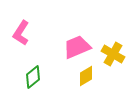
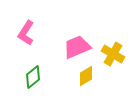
pink L-shape: moved 5 px right
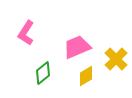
yellow cross: moved 3 px right, 5 px down; rotated 15 degrees clockwise
green diamond: moved 10 px right, 4 px up
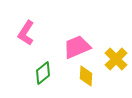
yellow diamond: rotated 55 degrees counterclockwise
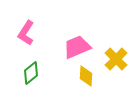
green diamond: moved 12 px left
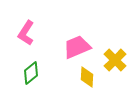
yellow cross: moved 1 px left, 1 px down
yellow diamond: moved 1 px right, 1 px down
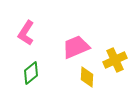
pink trapezoid: moved 1 px left
yellow cross: rotated 20 degrees clockwise
